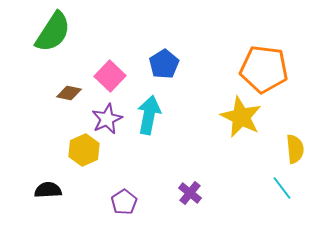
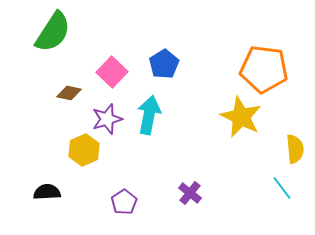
pink square: moved 2 px right, 4 px up
purple star: rotated 8 degrees clockwise
black semicircle: moved 1 px left, 2 px down
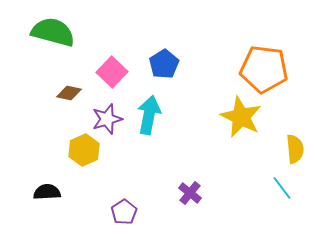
green semicircle: rotated 108 degrees counterclockwise
purple pentagon: moved 10 px down
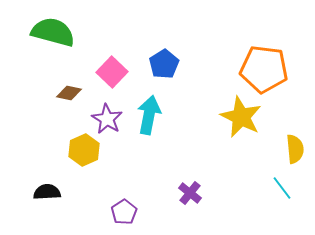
purple star: rotated 24 degrees counterclockwise
